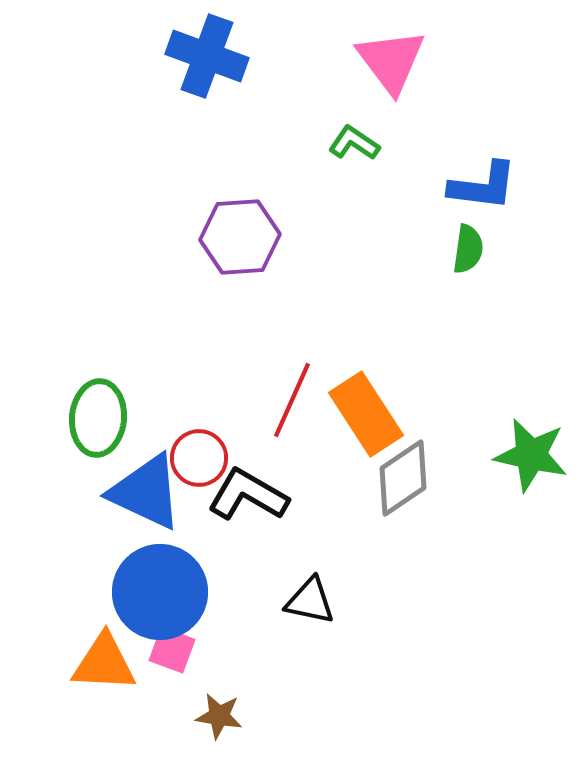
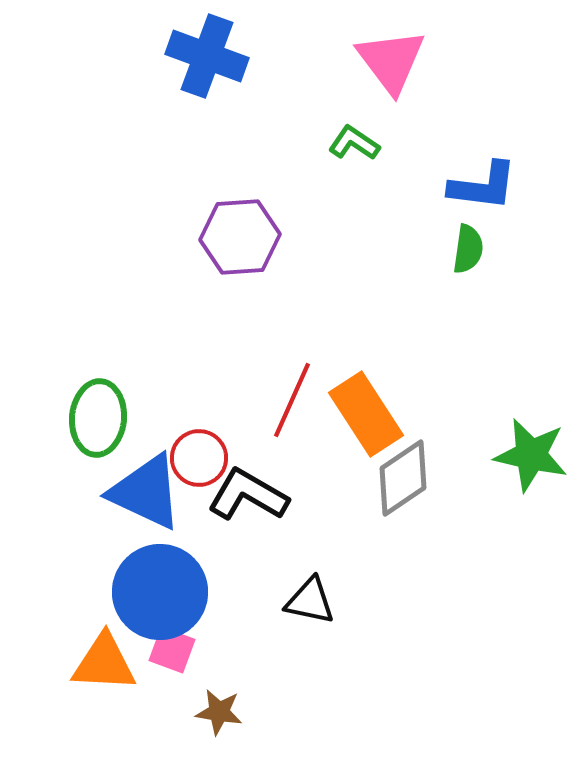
brown star: moved 4 px up
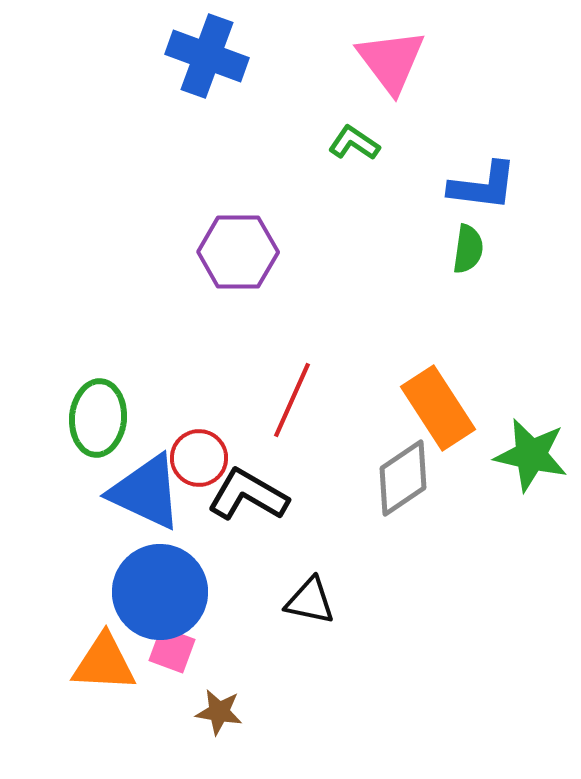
purple hexagon: moved 2 px left, 15 px down; rotated 4 degrees clockwise
orange rectangle: moved 72 px right, 6 px up
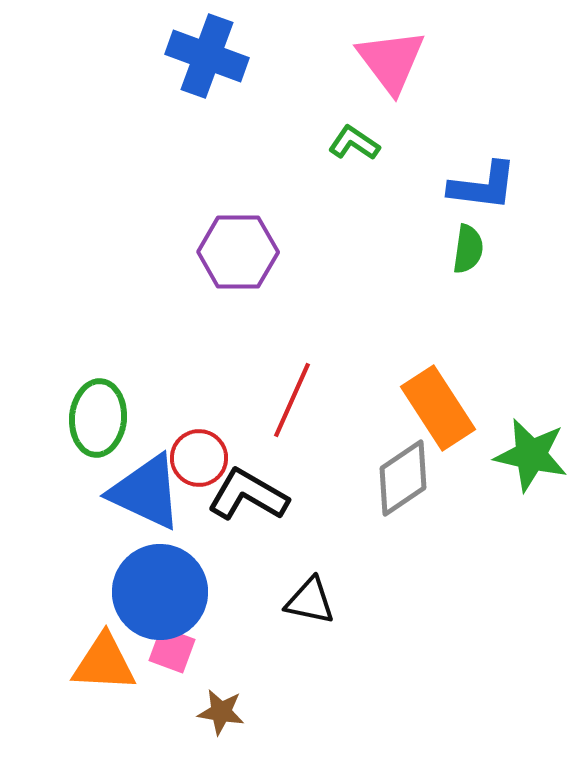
brown star: moved 2 px right
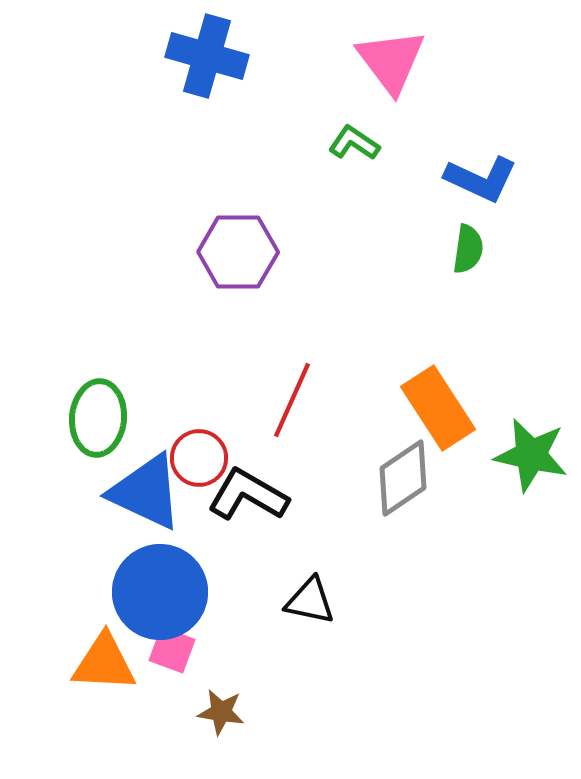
blue cross: rotated 4 degrees counterclockwise
blue L-shape: moved 2 px left, 7 px up; rotated 18 degrees clockwise
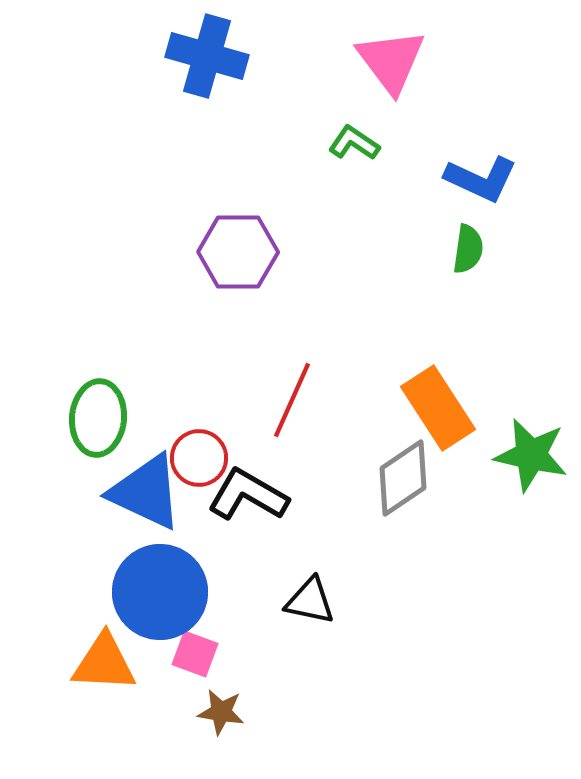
pink square: moved 23 px right, 4 px down
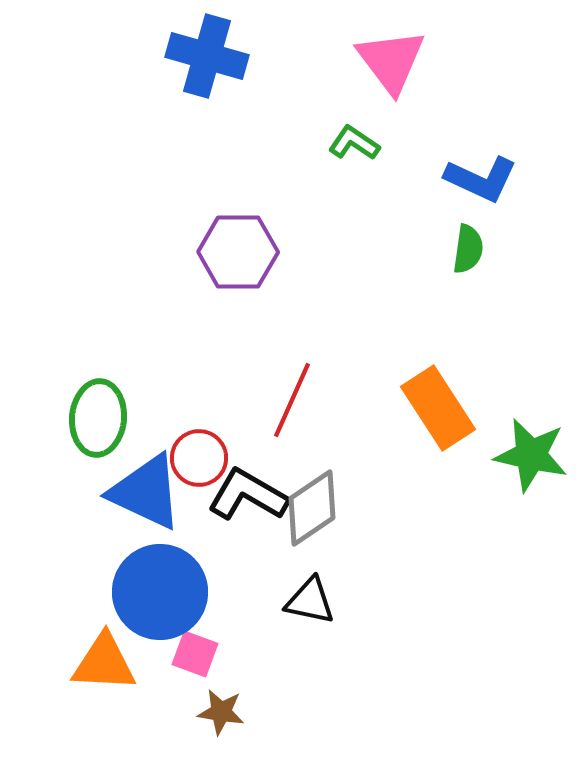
gray diamond: moved 91 px left, 30 px down
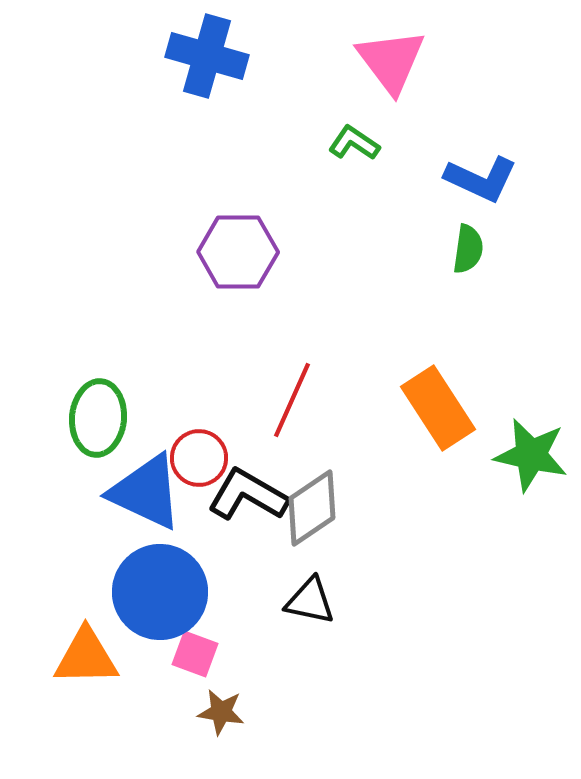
orange triangle: moved 18 px left, 6 px up; rotated 4 degrees counterclockwise
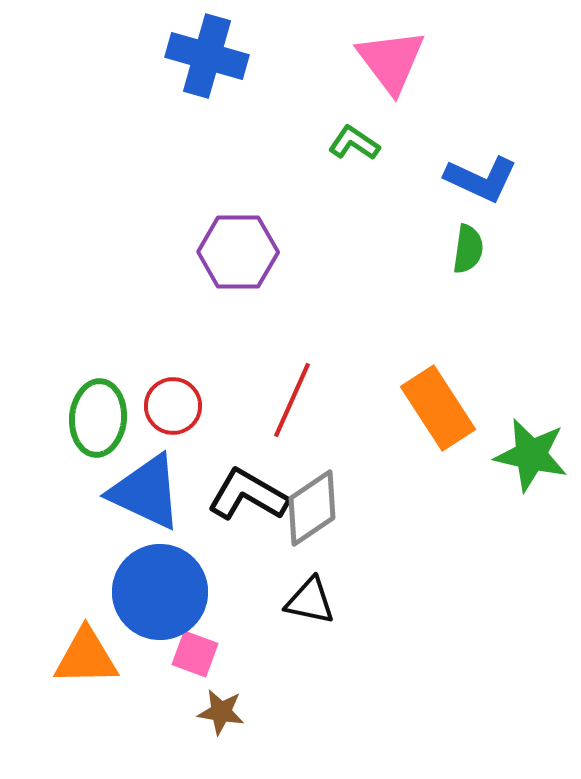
red circle: moved 26 px left, 52 px up
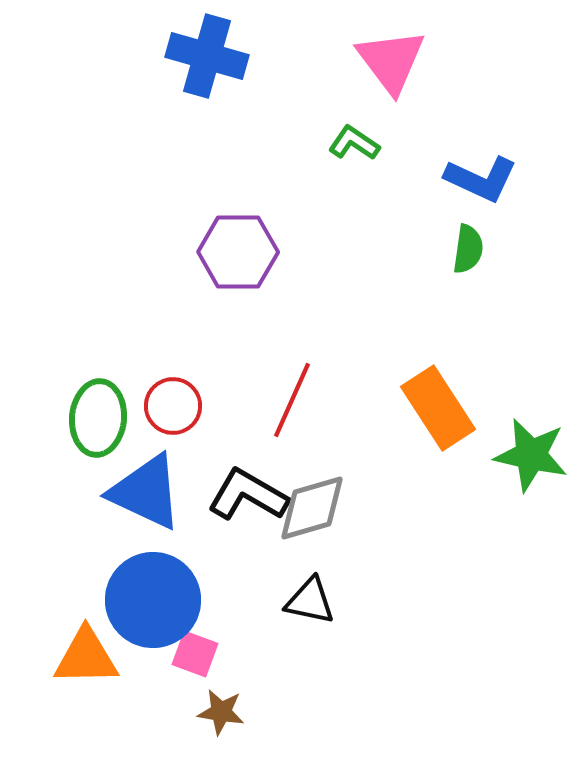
gray diamond: rotated 18 degrees clockwise
blue circle: moved 7 px left, 8 px down
